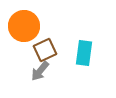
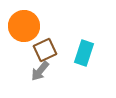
cyan rectangle: rotated 10 degrees clockwise
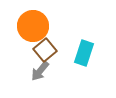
orange circle: moved 9 px right
brown square: rotated 15 degrees counterclockwise
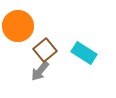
orange circle: moved 15 px left
cyan rectangle: rotated 75 degrees counterclockwise
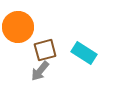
orange circle: moved 1 px down
brown square: rotated 25 degrees clockwise
